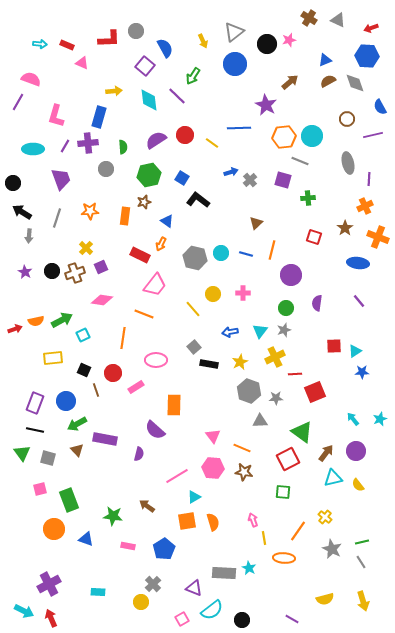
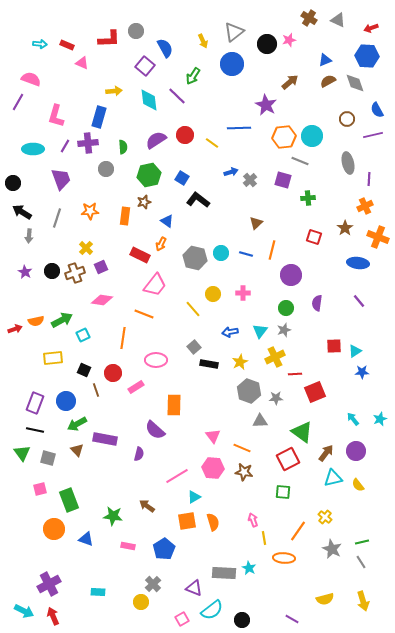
blue circle at (235, 64): moved 3 px left
blue semicircle at (380, 107): moved 3 px left, 3 px down
red arrow at (51, 618): moved 2 px right, 2 px up
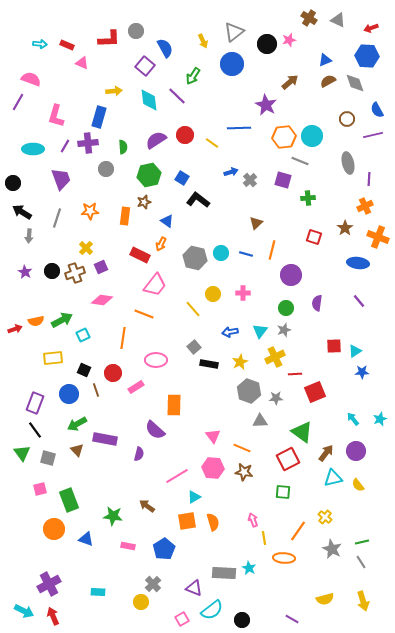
blue circle at (66, 401): moved 3 px right, 7 px up
black line at (35, 430): rotated 42 degrees clockwise
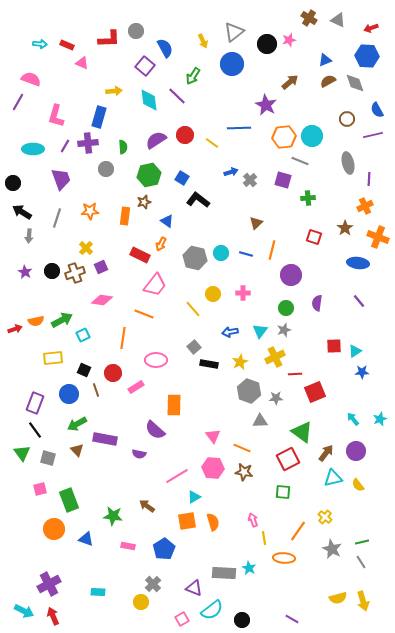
purple semicircle at (139, 454): rotated 88 degrees clockwise
yellow semicircle at (325, 599): moved 13 px right, 1 px up
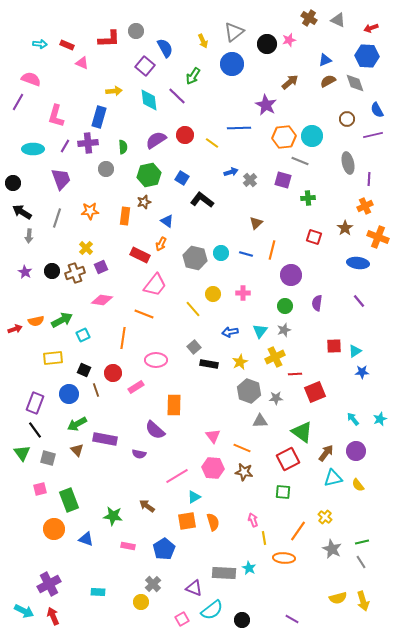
black L-shape at (198, 200): moved 4 px right
green circle at (286, 308): moved 1 px left, 2 px up
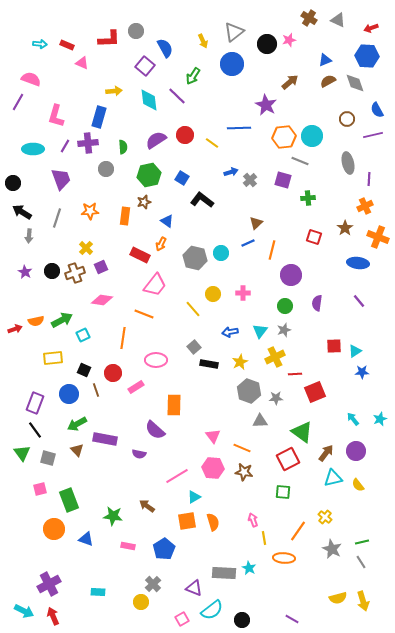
blue line at (246, 254): moved 2 px right, 11 px up; rotated 40 degrees counterclockwise
